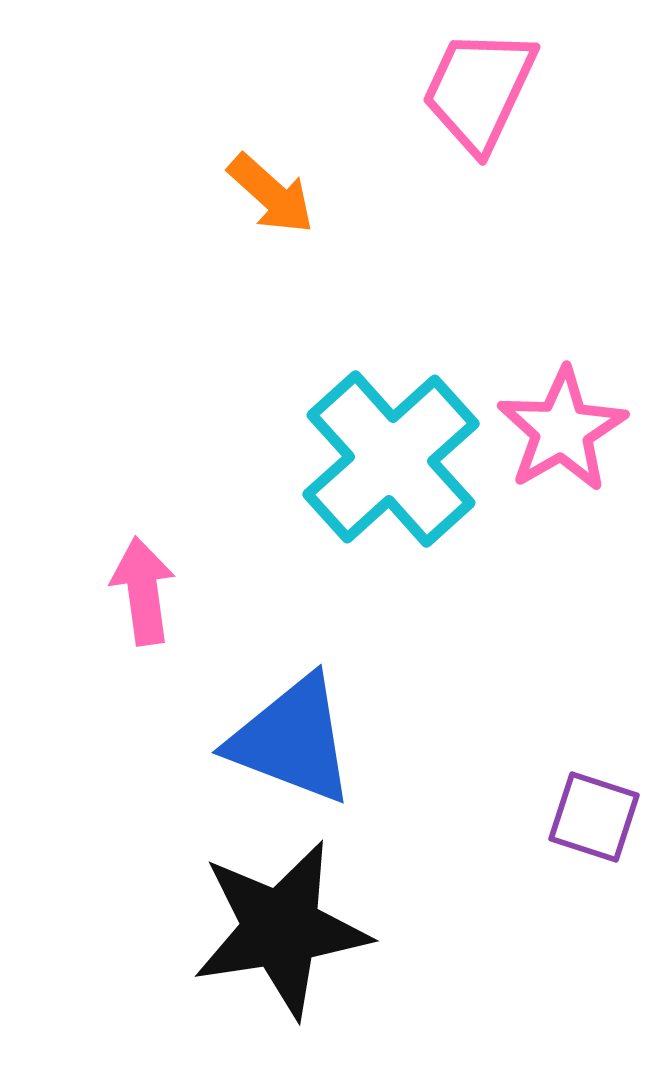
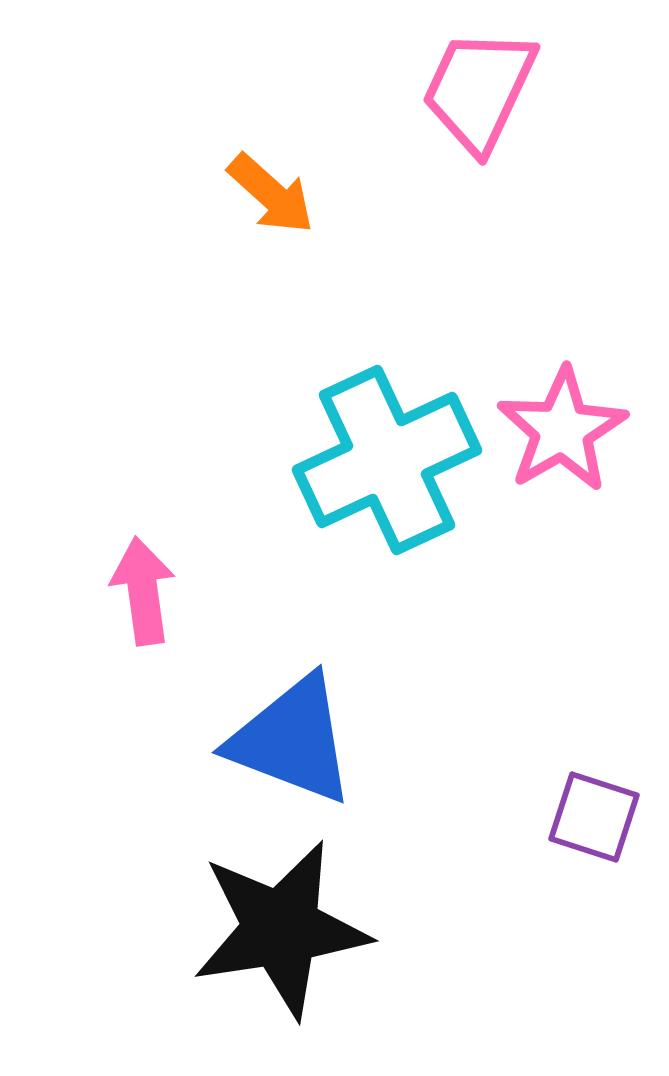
cyan cross: moved 4 px left, 1 px down; rotated 17 degrees clockwise
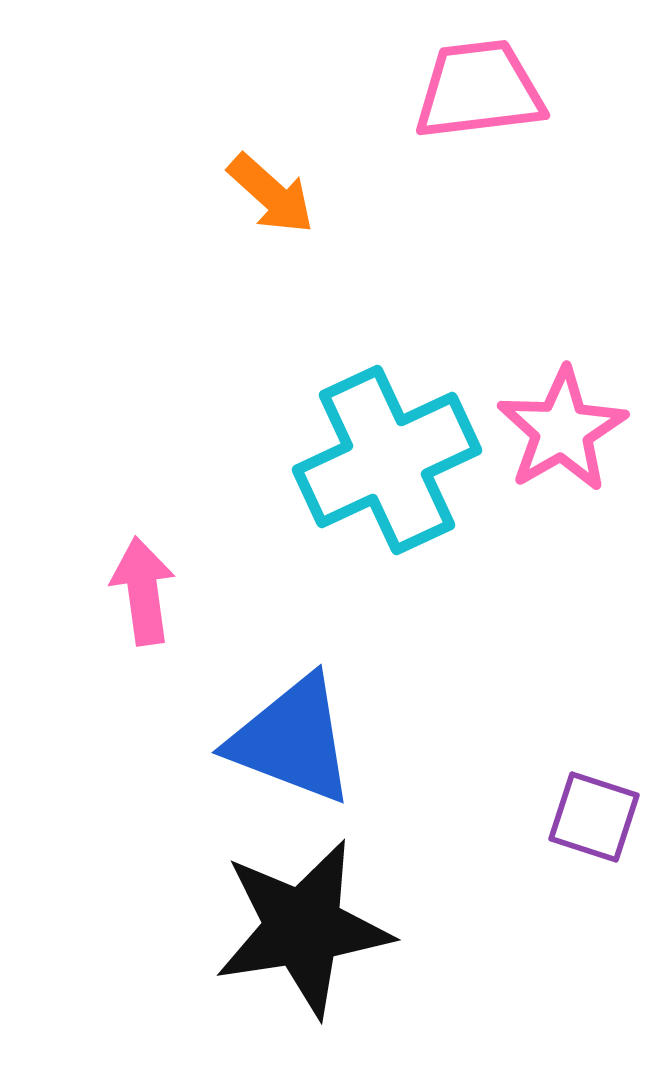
pink trapezoid: rotated 58 degrees clockwise
black star: moved 22 px right, 1 px up
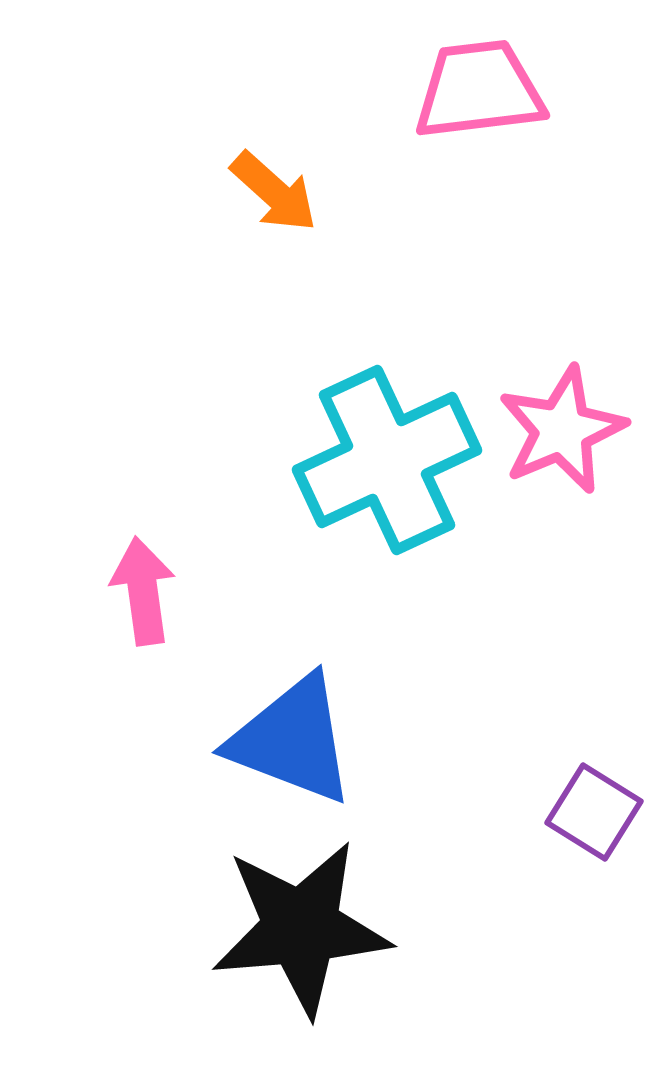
orange arrow: moved 3 px right, 2 px up
pink star: rotated 7 degrees clockwise
purple square: moved 5 px up; rotated 14 degrees clockwise
black star: moved 2 px left; rotated 4 degrees clockwise
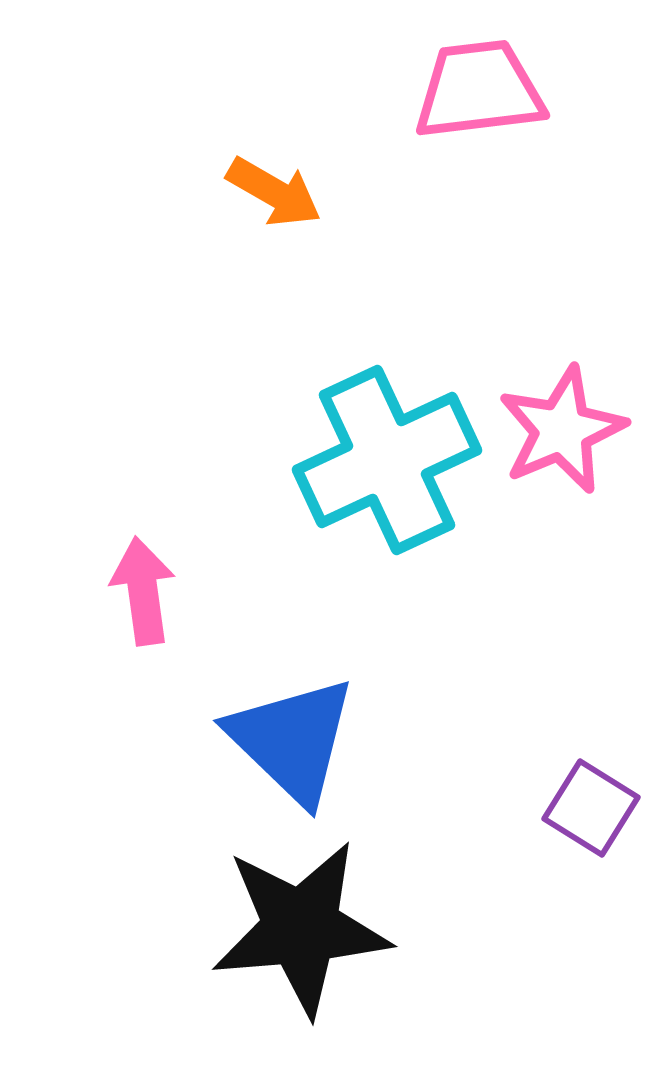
orange arrow: rotated 12 degrees counterclockwise
blue triangle: rotated 23 degrees clockwise
purple square: moved 3 px left, 4 px up
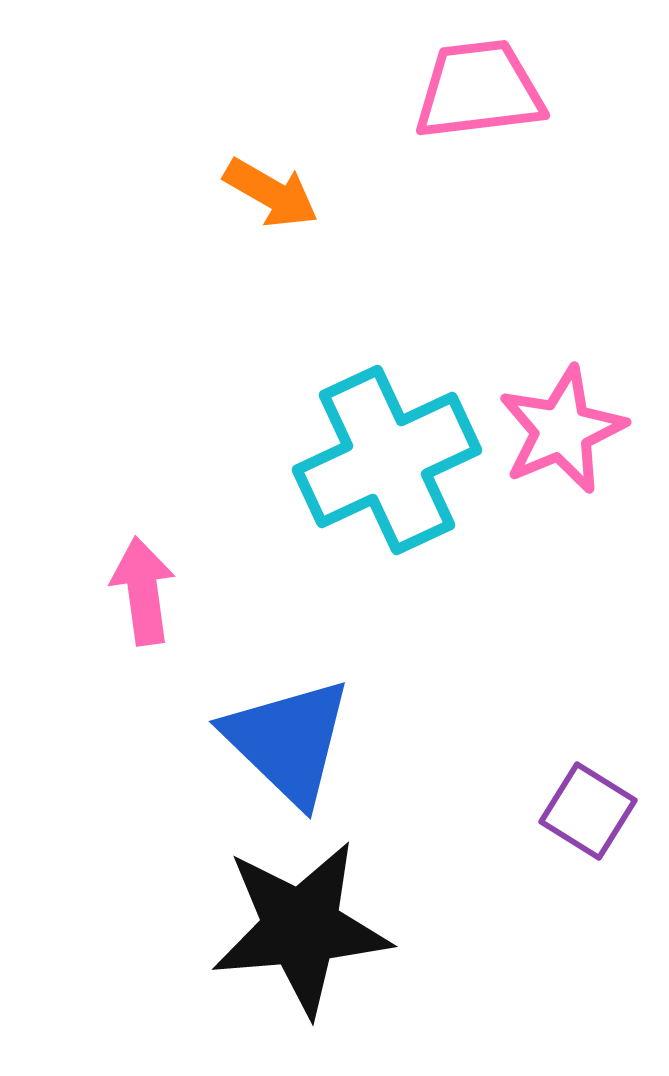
orange arrow: moved 3 px left, 1 px down
blue triangle: moved 4 px left, 1 px down
purple square: moved 3 px left, 3 px down
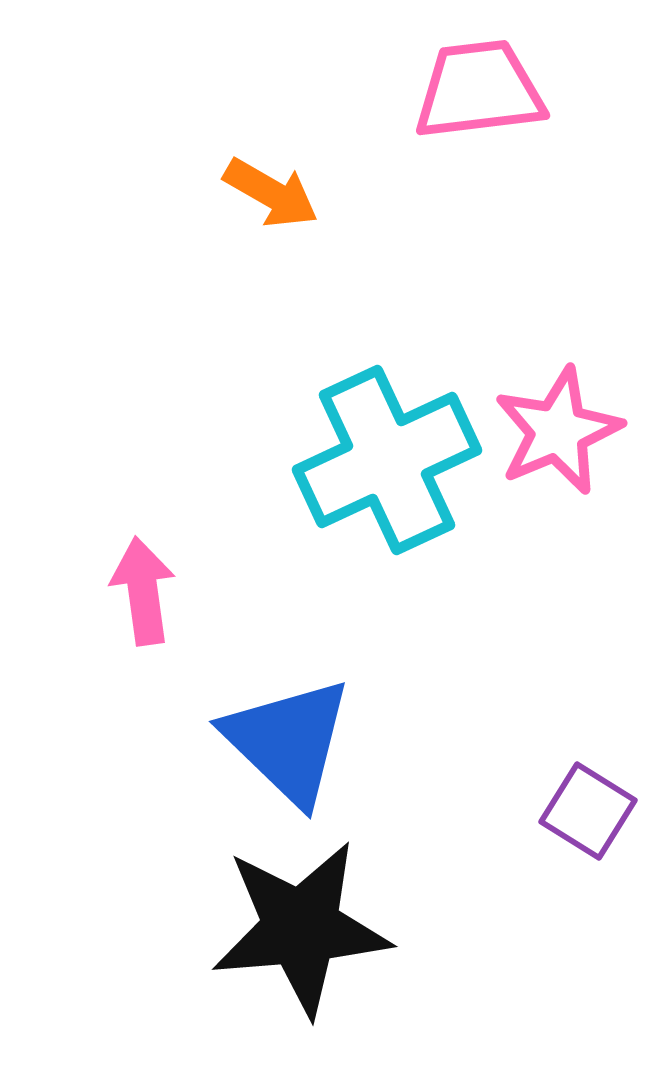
pink star: moved 4 px left, 1 px down
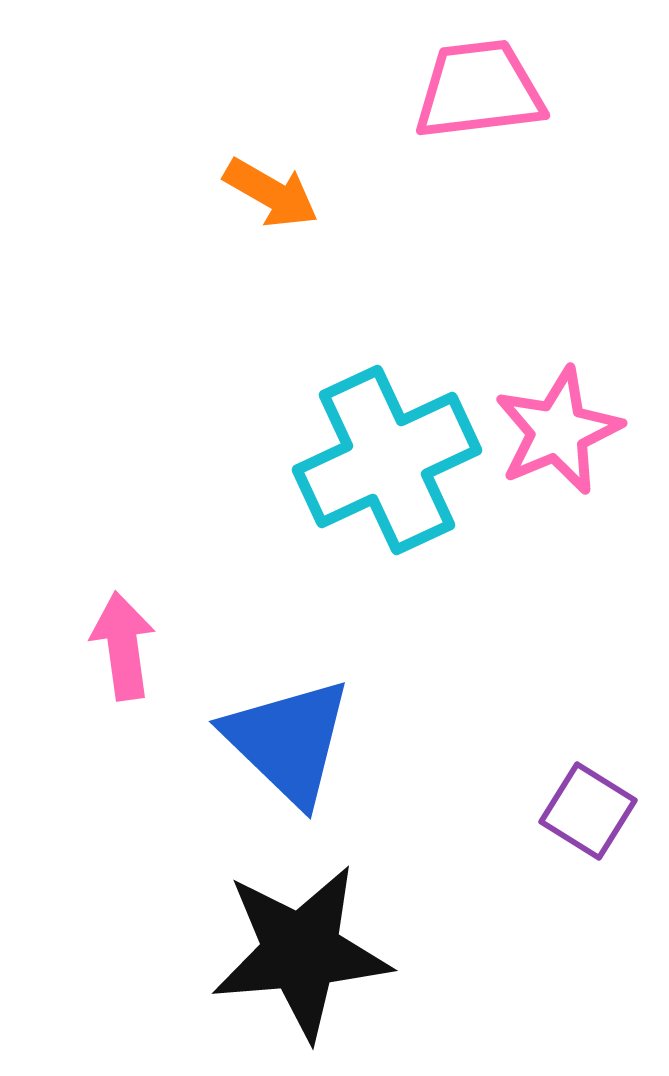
pink arrow: moved 20 px left, 55 px down
black star: moved 24 px down
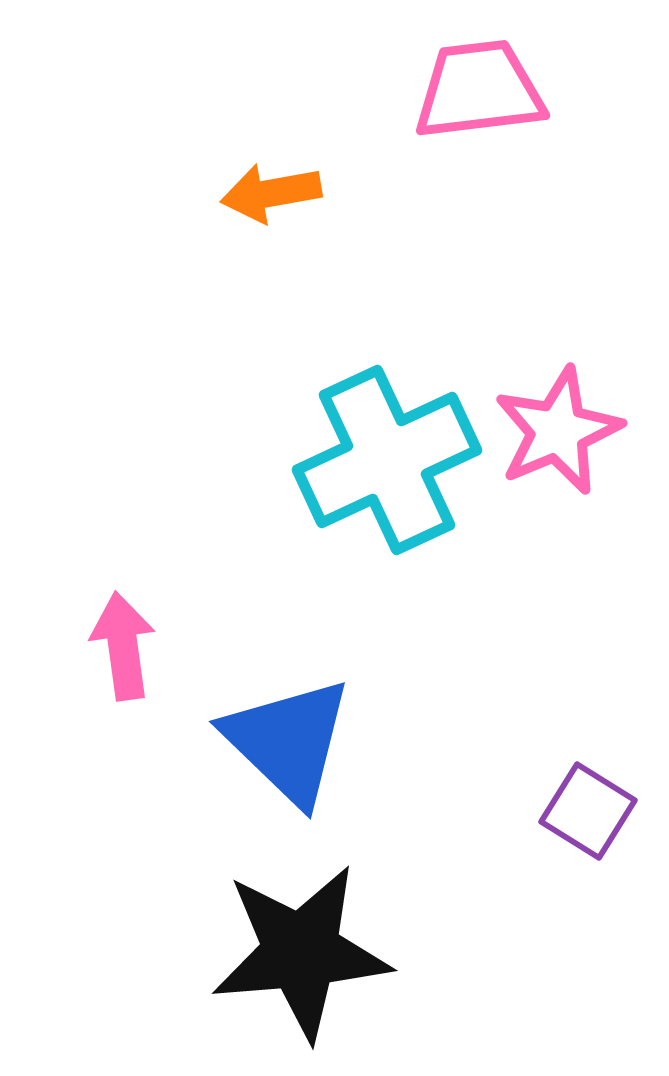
orange arrow: rotated 140 degrees clockwise
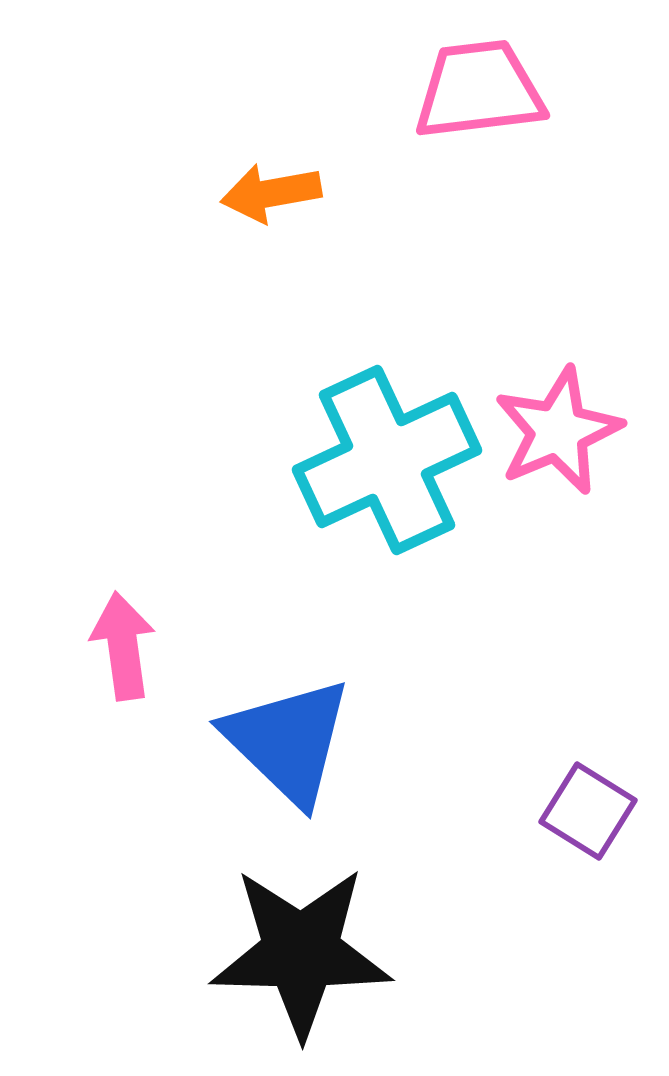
black star: rotated 6 degrees clockwise
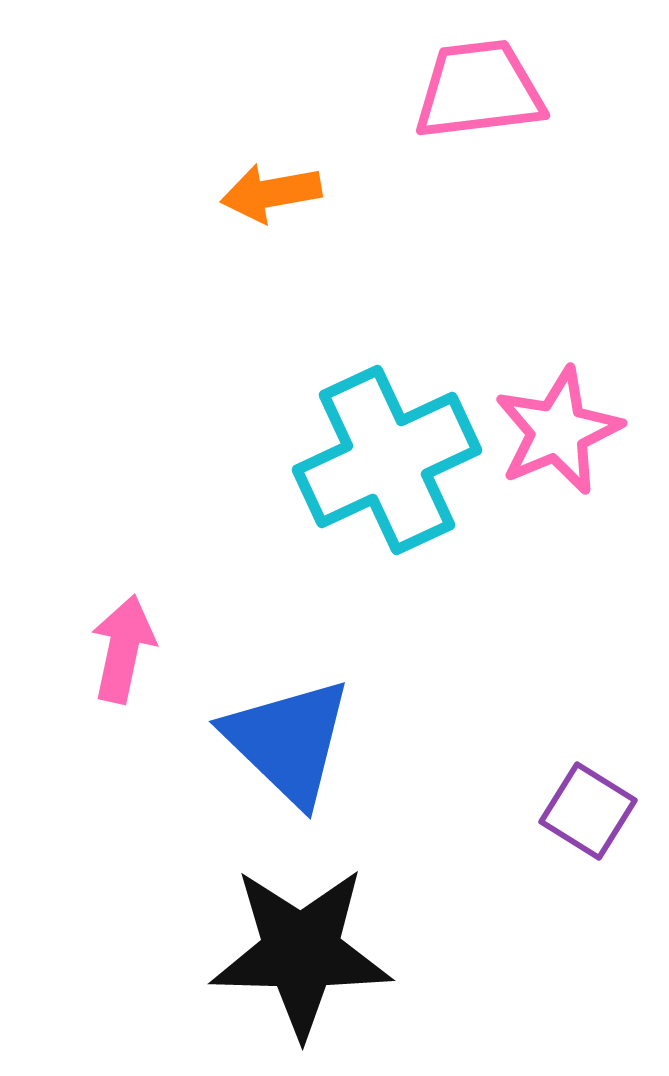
pink arrow: moved 3 px down; rotated 20 degrees clockwise
